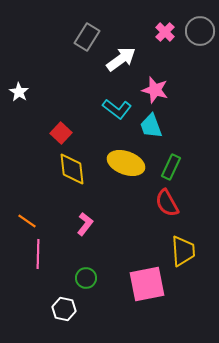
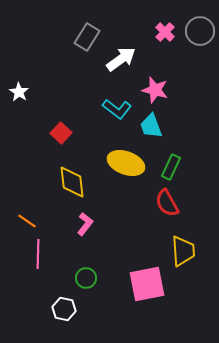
yellow diamond: moved 13 px down
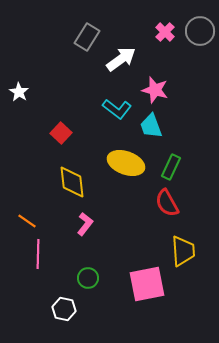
green circle: moved 2 px right
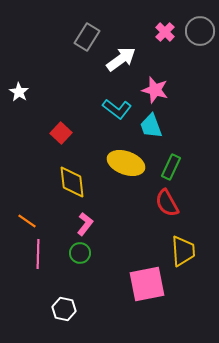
green circle: moved 8 px left, 25 px up
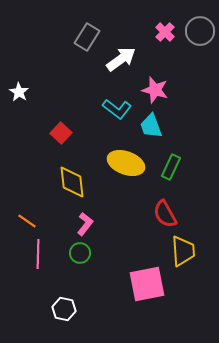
red semicircle: moved 2 px left, 11 px down
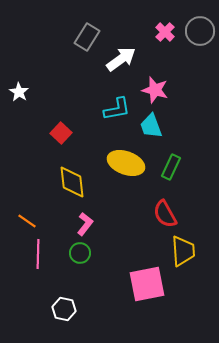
cyan L-shape: rotated 48 degrees counterclockwise
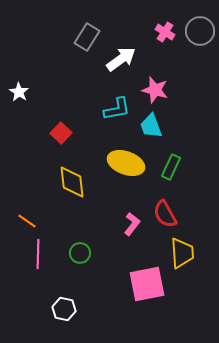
pink cross: rotated 12 degrees counterclockwise
pink L-shape: moved 47 px right
yellow trapezoid: moved 1 px left, 2 px down
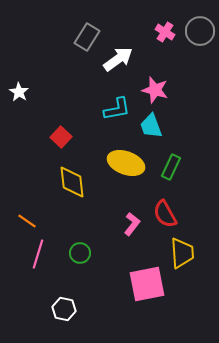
white arrow: moved 3 px left
red square: moved 4 px down
pink line: rotated 16 degrees clockwise
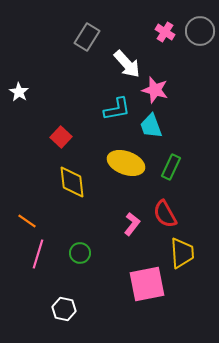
white arrow: moved 9 px right, 5 px down; rotated 84 degrees clockwise
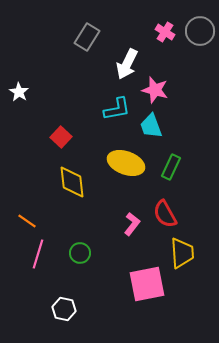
white arrow: rotated 68 degrees clockwise
